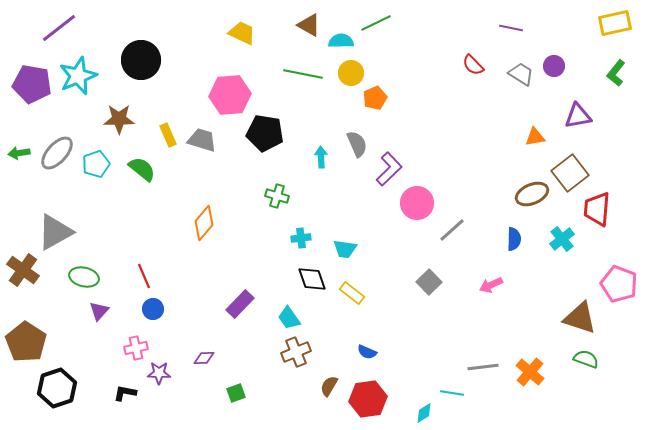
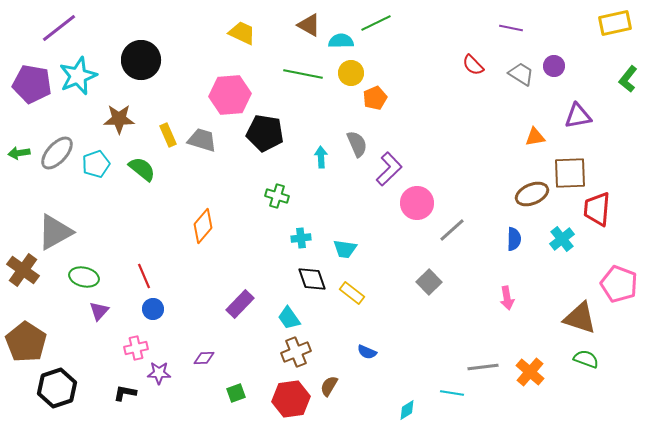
green L-shape at (616, 73): moved 12 px right, 6 px down
brown square at (570, 173): rotated 36 degrees clockwise
orange diamond at (204, 223): moved 1 px left, 3 px down
pink arrow at (491, 285): moved 16 px right, 13 px down; rotated 75 degrees counterclockwise
red hexagon at (368, 399): moved 77 px left
cyan diamond at (424, 413): moved 17 px left, 3 px up
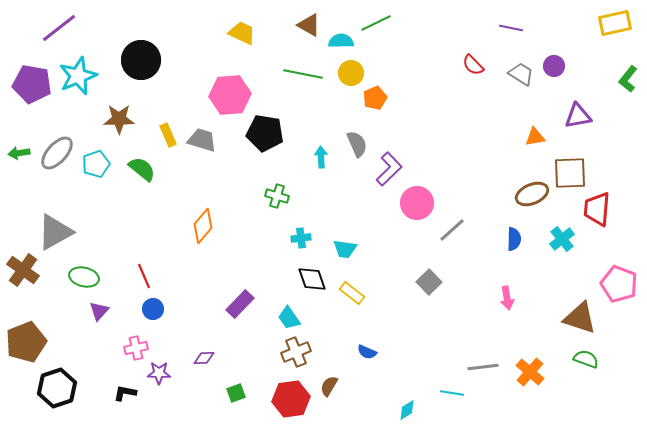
brown pentagon at (26, 342): rotated 18 degrees clockwise
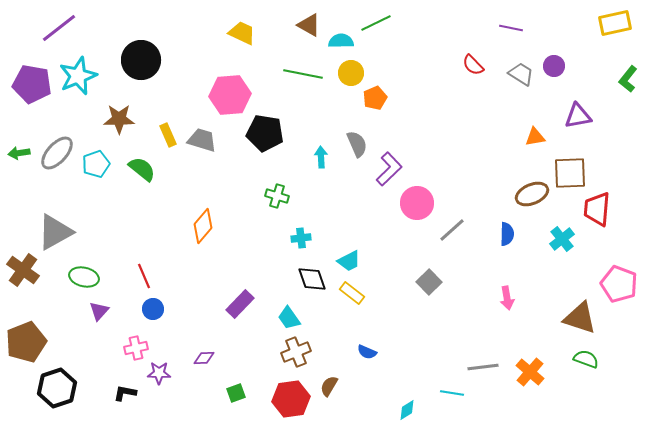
blue semicircle at (514, 239): moved 7 px left, 5 px up
cyan trapezoid at (345, 249): moved 4 px right, 12 px down; rotated 35 degrees counterclockwise
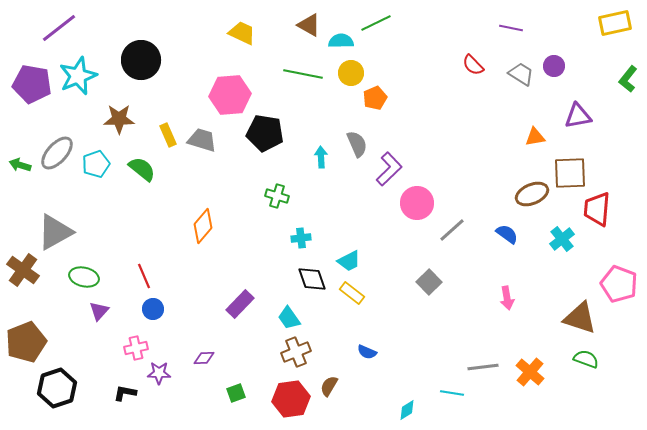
green arrow at (19, 153): moved 1 px right, 12 px down; rotated 25 degrees clockwise
blue semicircle at (507, 234): rotated 55 degrees counterclockwise
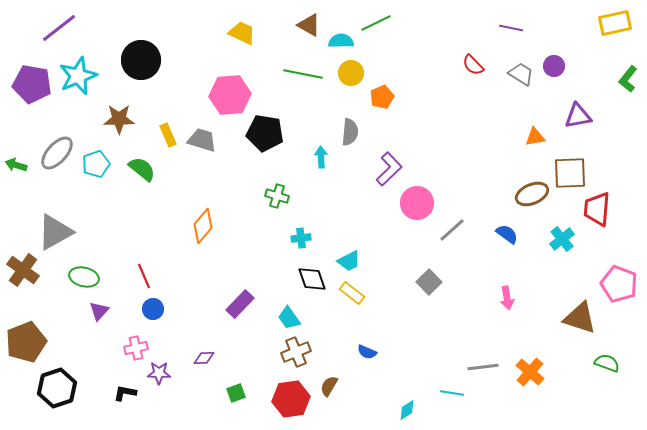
orange pentagon at (375, 98): moved 7 px right, 1 px up
gray semicircle at (357, 144): moved 7 px left, 12 px up; rotated 28 degrees clockwise
green arrow at (20, 165): moved 4 px left
green semicircle at (586, 359): moved 21 px right, 4 px down
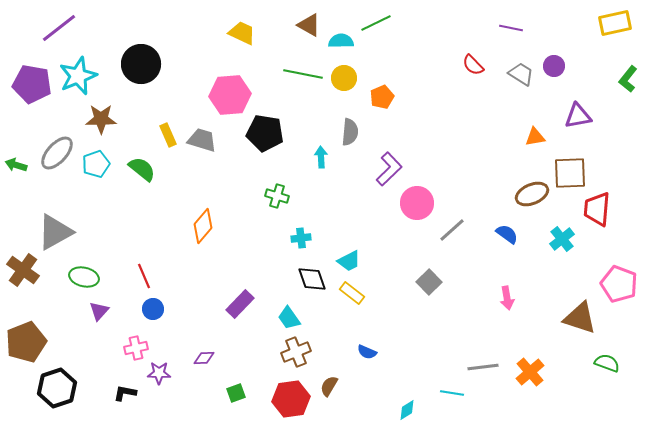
black circle at (141, 60): moved 4 px down
yellow circle at (351, 73): moved 7 px left, 5 px down
brown star at (119, 119): moved 18 px left
orange cross at (530, 372): rotated 8 degrees clockwise
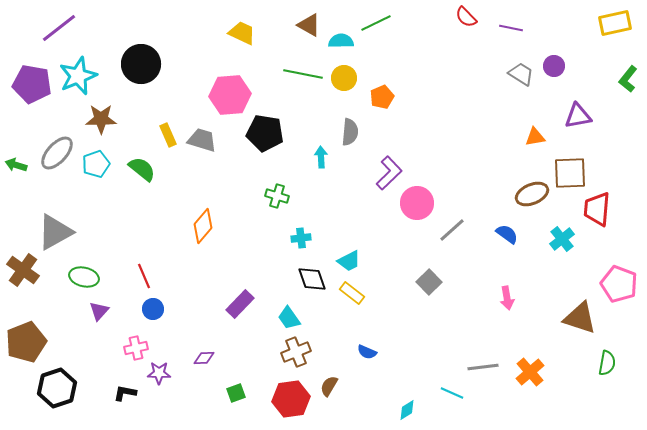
red semicircle at (473, 65): moved 7 px left, 48 px up
purple L-shape at (389, 169): moved 4 px down
green semicircle at (607, 363): rotated 80 degrees clockwise
cyan line at (452, 393): rotated 15 degrees clockwise
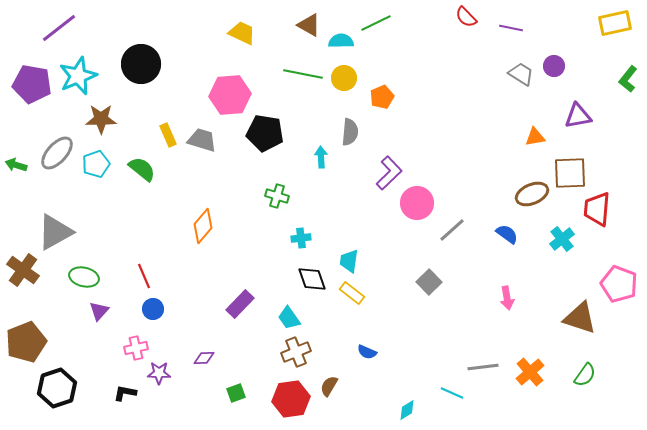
cyan trapezoid at (349, 261): rotated 125 degrees clockwise
green semicircle at (607, 363): moved 22 px left, 12 px down; rotated 25 degrees clockwise
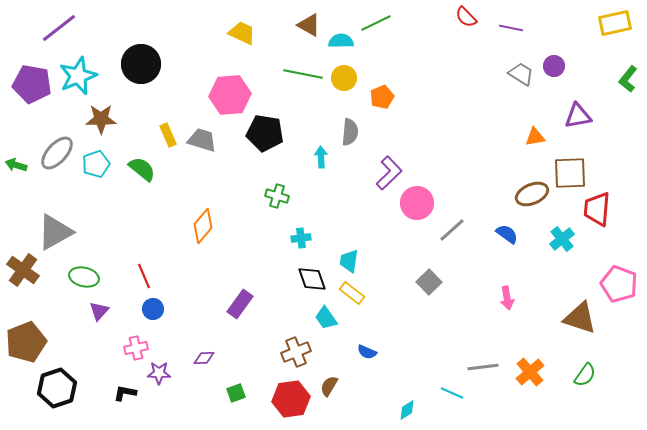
purple rectangle at (240, 304): rotated 8 degrees counterclockwise
cyan trapezoid at (289, 318): moved 37 px right
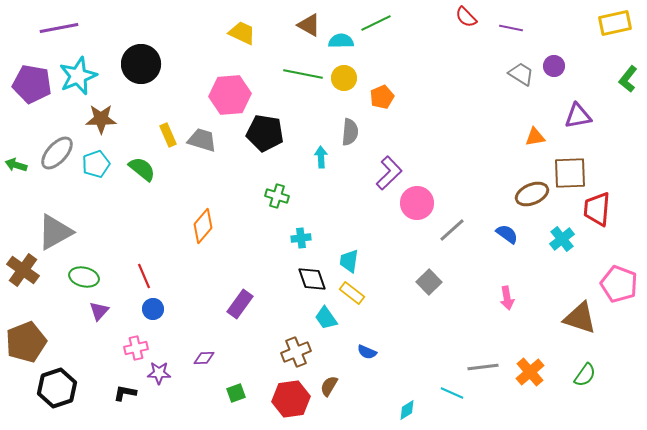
purple line at (59, 28): rotated 27 degrees clockwise
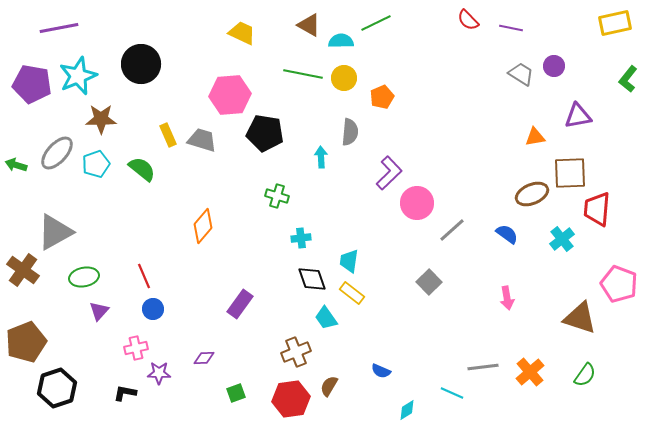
red semicircle at (466, 17): moved 2 px right, 3 px down
green ellipse at (84, 277): rotated 24 degrees counterclockwise
blue semicircle at (367, 352): moved 14 px right, 19 px down
